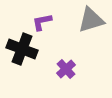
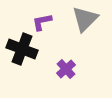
gray triangle: moved 6 px left, 1 px up; rotated 28 degrees counterclockwise
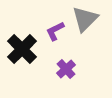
purple L-shape: moved 13 px right, 9 px down; rotated 15 degrees counterclockwise
black cross: rotated 24 degrees clockwise
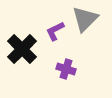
purple cross: rotated 30 degrees counterclockwise
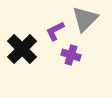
purple cross: moved 5 px right, 14 px up
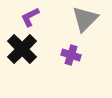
purple L-shape: moved 25 px left, 14 px up
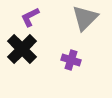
gray triangle: moved 1 px up
purple cross: moved 5 px down
